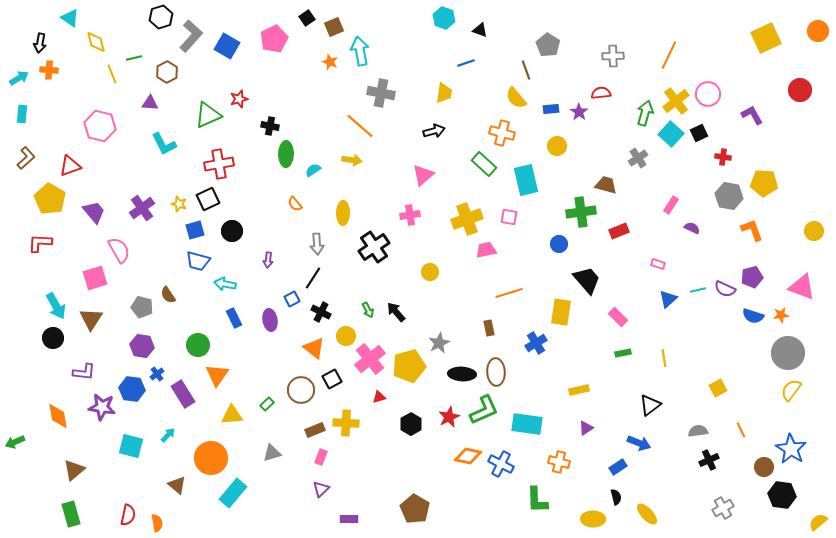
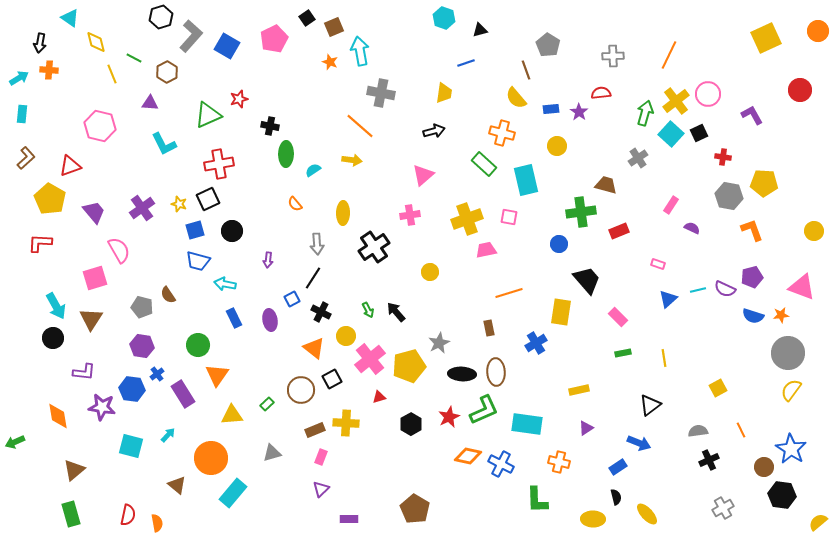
black triangle at (480, 30): rotated 35 degrees counterclockwise
green line at (134, 58): rotated 42 degrees clockwise
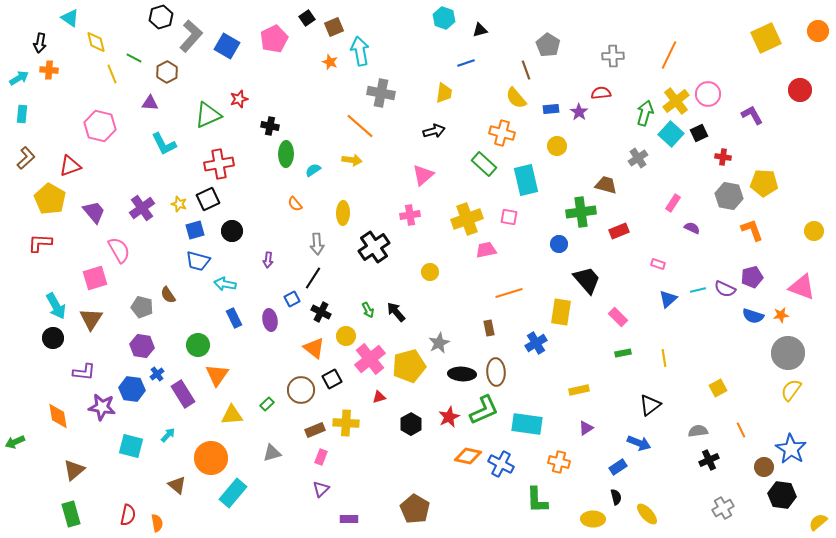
pink rectangle at (671, 205): moved 2 px right, 2 px up
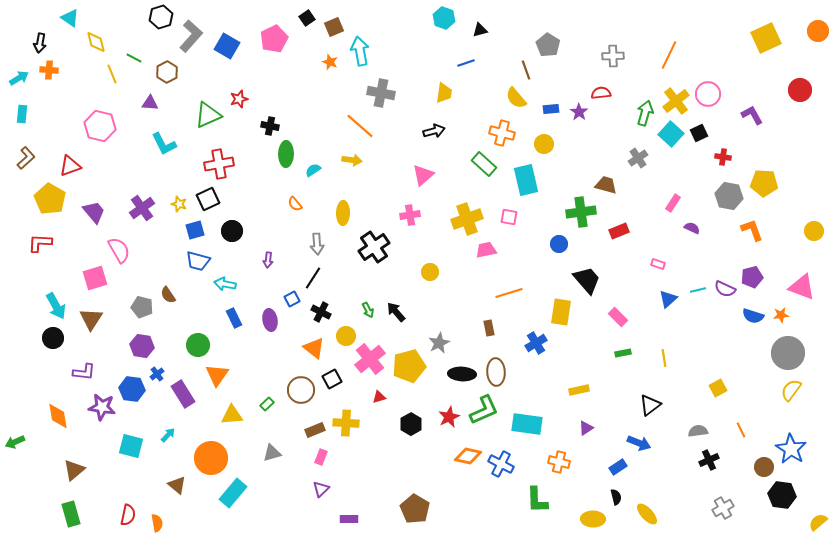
yellow circle at (557, 146): moved 13 px left, 2 px up
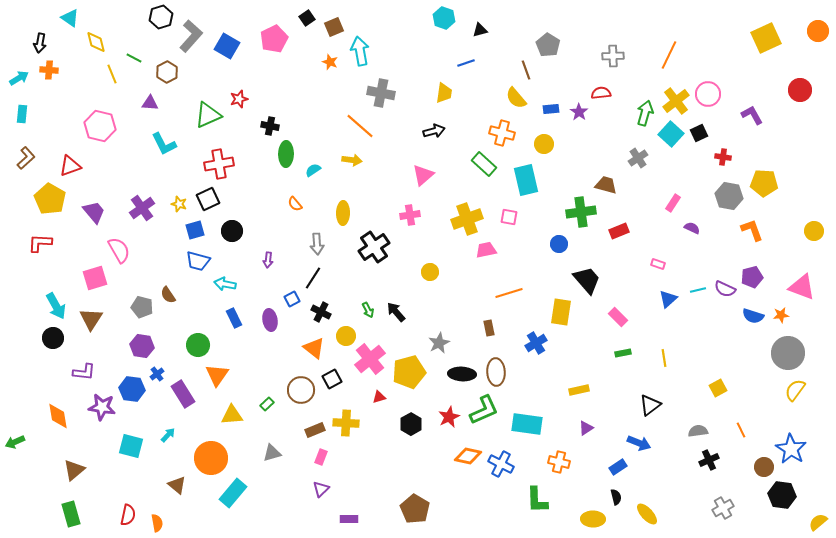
yellow pentagon at (409, 366): moved 6 px down
yellow semicircle at (791, 390): moved 4 px right
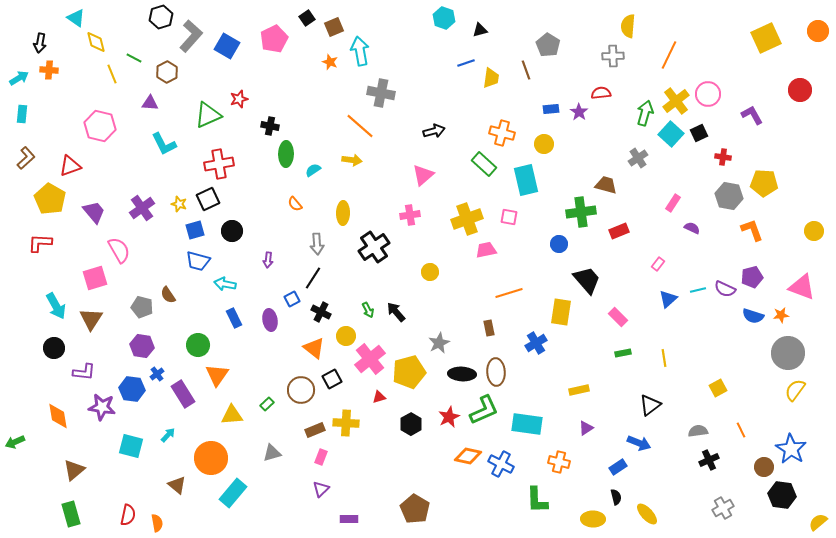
cyan triangle at (70, 18): moved 6 px right
yellow trapezoid at (444, 93): moved 47 px right, 15 px up
yellow semicircle at (516, 98): moved 112 px right, 72 px up; rotated 45 degrees clockwise
pink rectangle at (658, 264): rotated 72 degrees counterclockwise
black circle at (53, 338): moved 1 px right, 10 px down
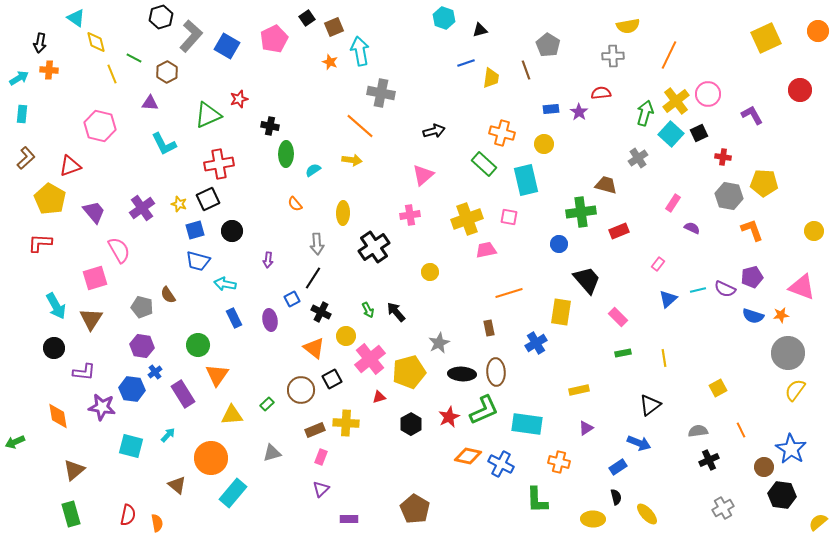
yellow semicircle at (628, 26): rotated 105 degrees counterclockwise
blue cross at (157, 374): moved 2 px left, 2 px up
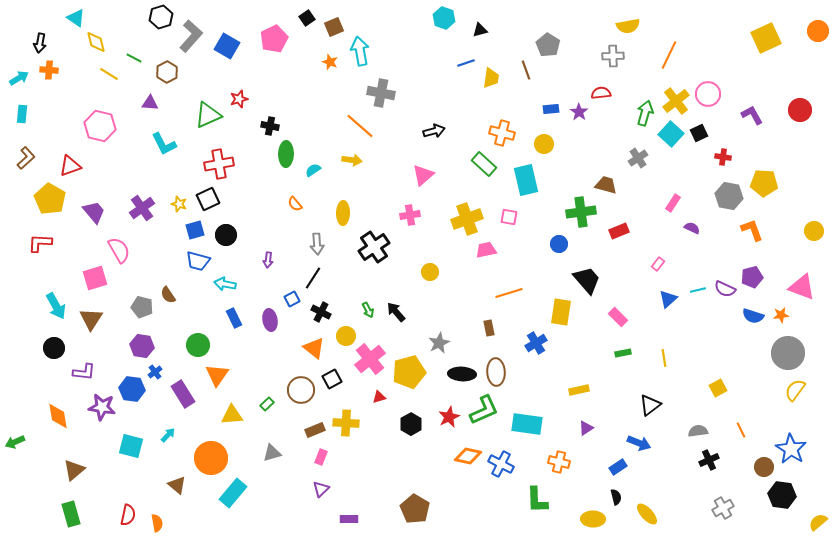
yellow line at (112, 74): moved 3 px left; rotated 36 degrees counterclockwise
red circle at (800, 90): moved 20 px down
black circle at (232, 231): moved 6 px left, 4 px down
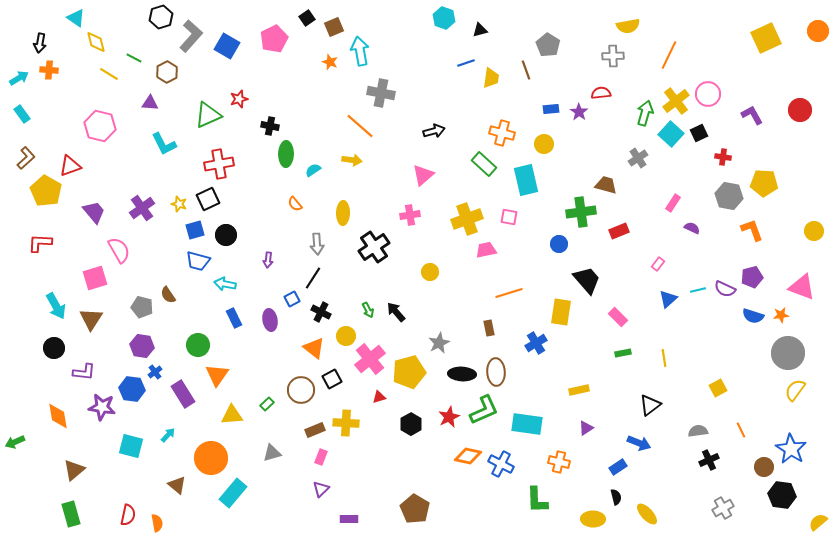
cyan rectangle at (22, 114): rotated 42 degrees counterclockwise
yellow pentagon at (50, 199): moved 4 px left, 8 px up
